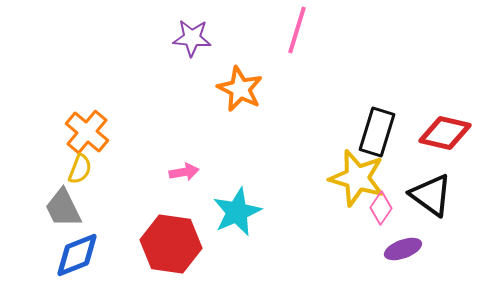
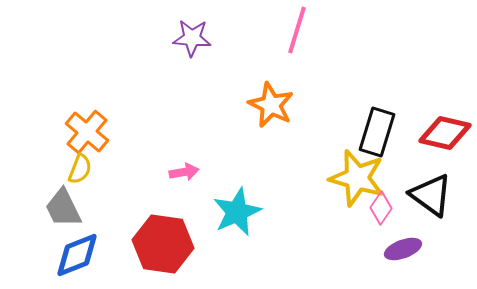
orange star: moved 31 px right, 16 px down
red hexagon: moved 8 px left
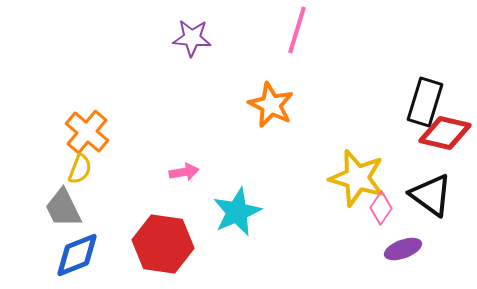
black rectangle: moved 48 px right, 30 px up
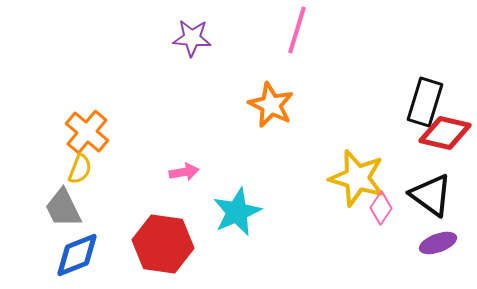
purple ellipse: moved 35 px right, 6 px up
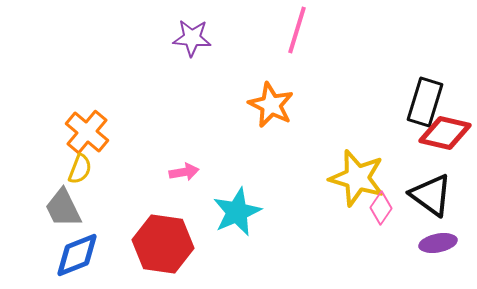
purple ellipse: rotated 9 degrees clockwise
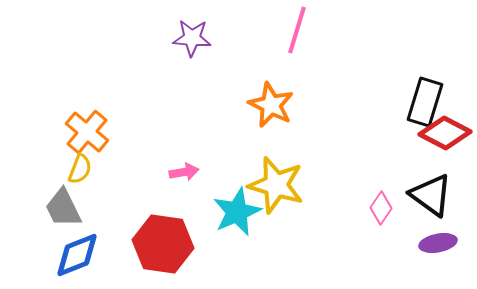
red diamond: rotated 15 degrees clockwise
yellow star: moved 81 px left, 7 px down
